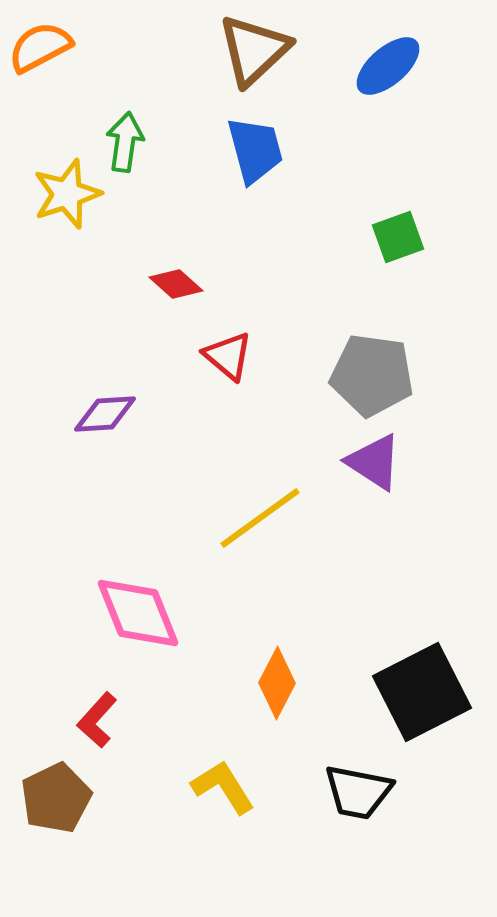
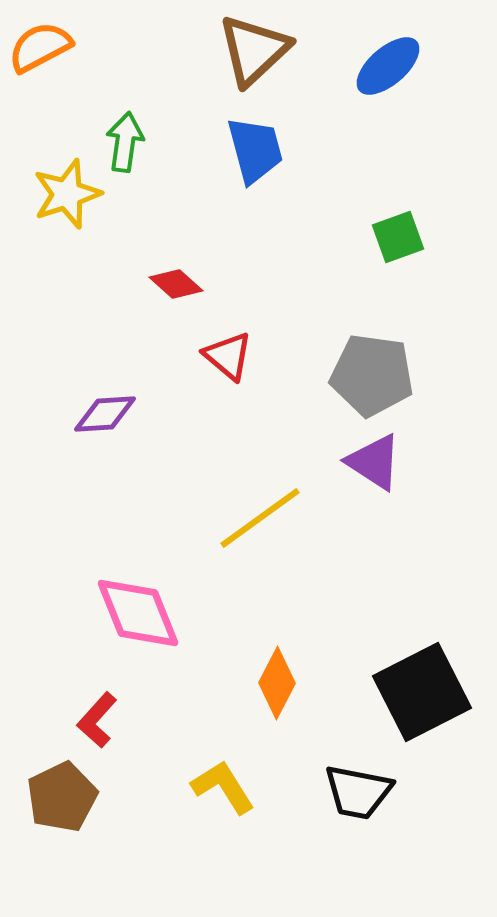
brown pentagon: moved 6 px right, 1 px up
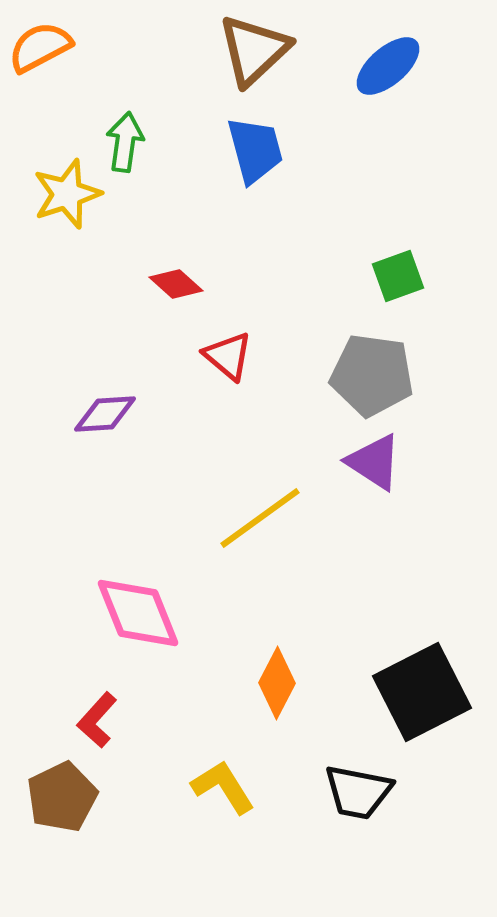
green square: moved 39 px down
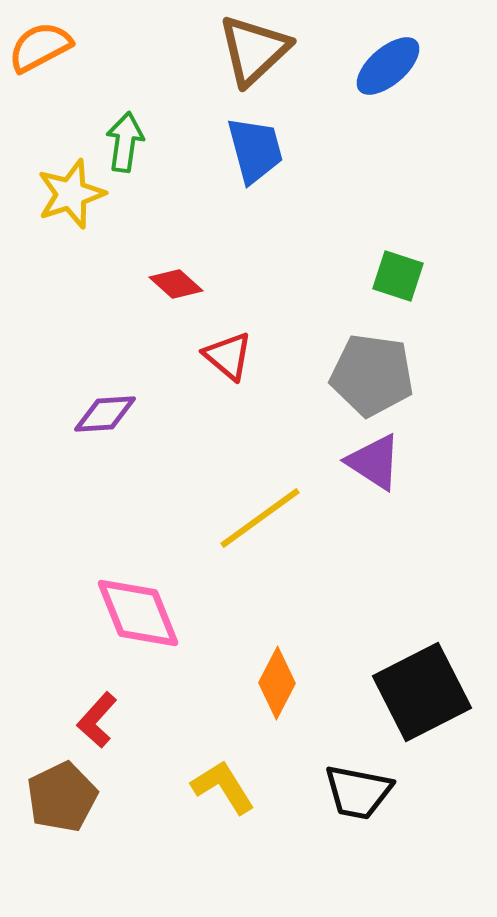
yellow star: moved 4 px right
green square: rotated 38 degrees clockwise
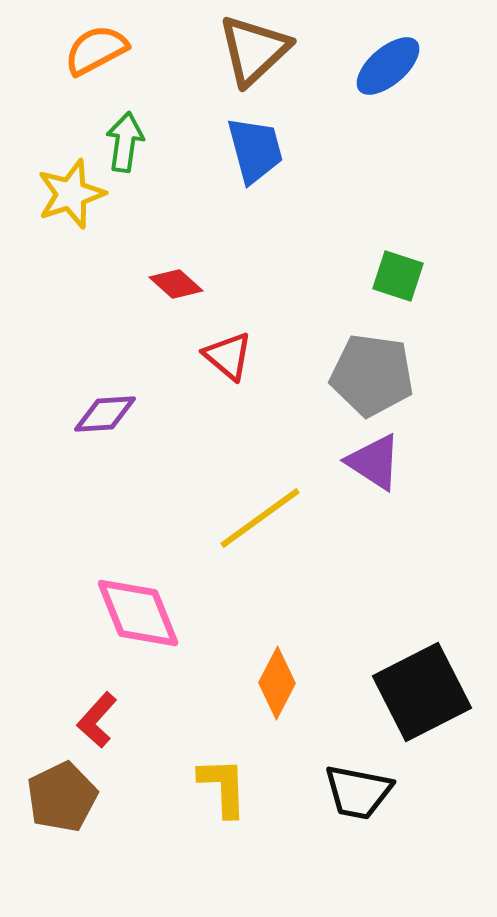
orange semicircle: moved 56 px right, 3 px down
yellow L-shape: rotated 30 degrees clockwise
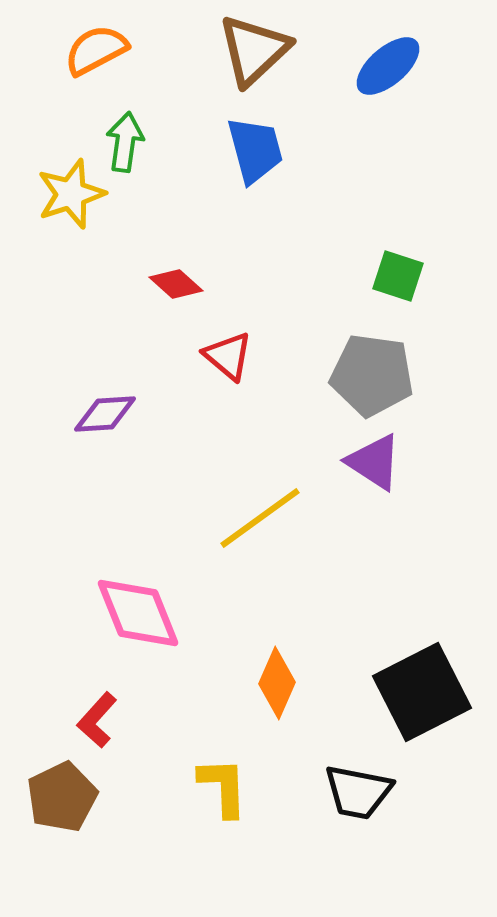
orange diamond: rotated 4 degrees counterclockwise
